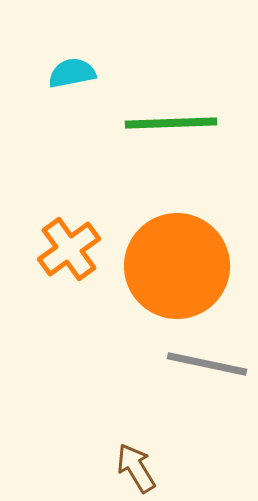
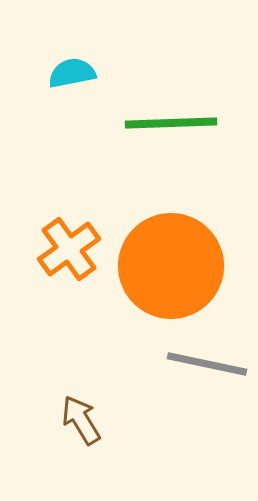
orange circle: moved 6 px left
brown arrow: moved 55 px left, 48 px up
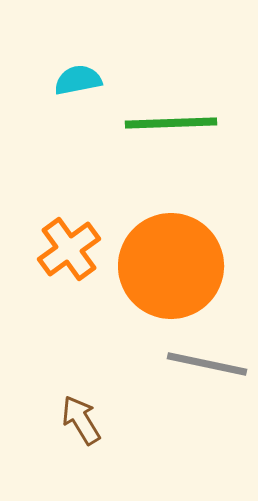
cyan semicircle: moved 6 px right, 7 px down
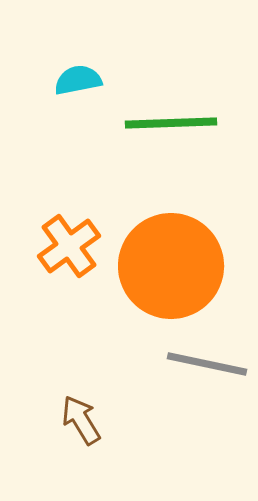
orange cross: moved 3 px up
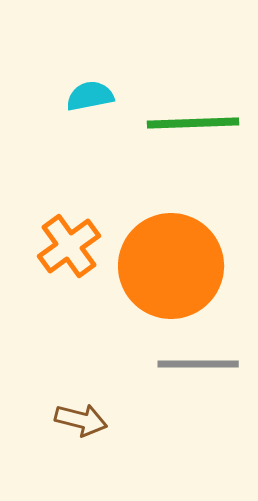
cyan semicircle: moved 12 px right, 16 px down
green line: moved 22 px right
gray line: moved 9 px left; rotated 12 degrees counterclockwise
brown arrow: rotated 135 degrees clockwise
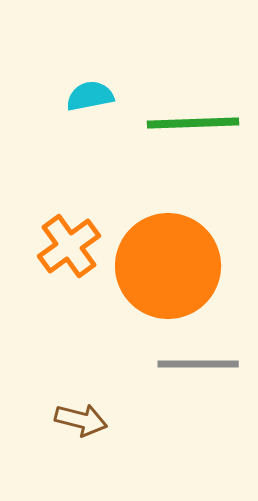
orange circle: moved 3 px left
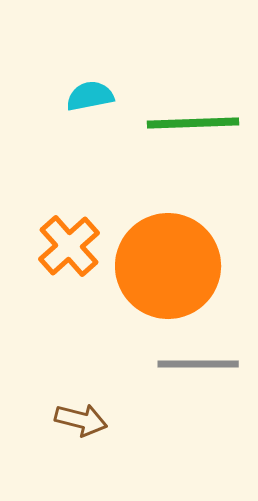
orange cross: rotated 6 degrees counterclockwise
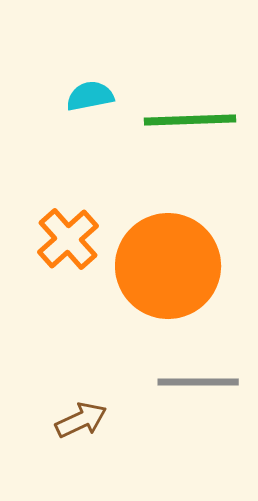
green line: moved 3 px left, 3 px up
orange cross: moved 1 px left, 7 px up
gray line: moved 18 px down
brown arrow: rotated 39 degrees counterclockwise
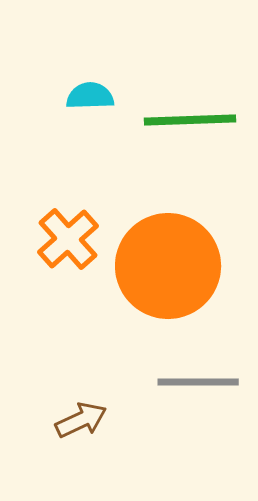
cyan semicircle: rotated 9 degrees clockwise
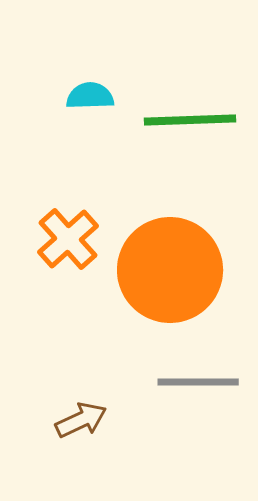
orange circle: moved 2 px right, 4 px down
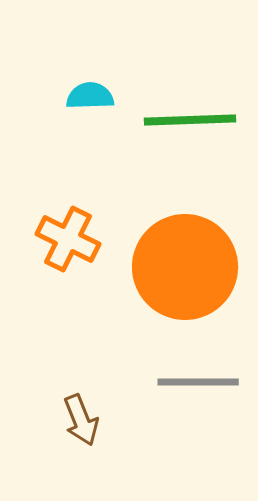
orange cross: rotated 22 degrees counterclockwise
orange circle: moved 15 px right, 3 px up
brown arrow: rotated 93 degrees clockwise
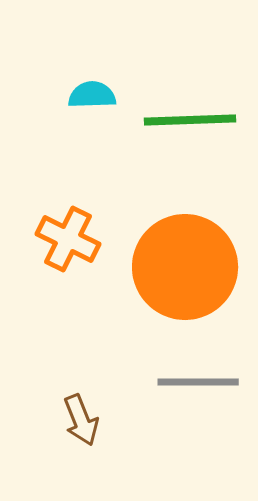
cyan semicircle: moved 2 px right, 1 px up
